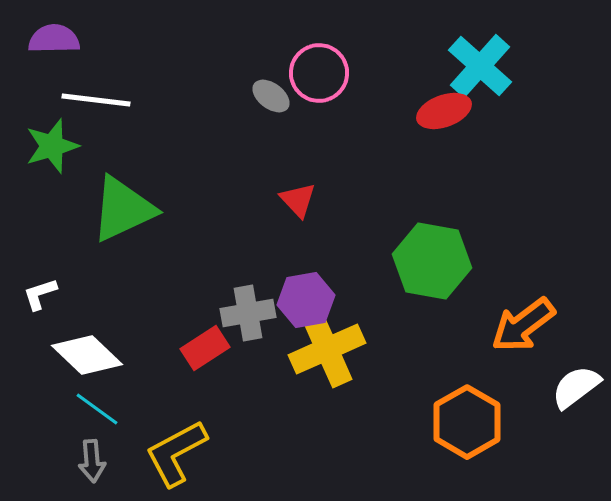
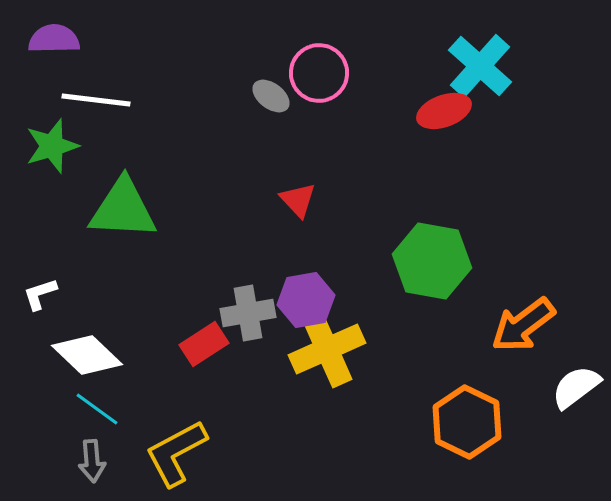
green triangle: rotated 28 degrees clockwise
red rectangle: moved 1 px left, 4 px up
orange hexagon: rotated 4 degrees counterclockwise
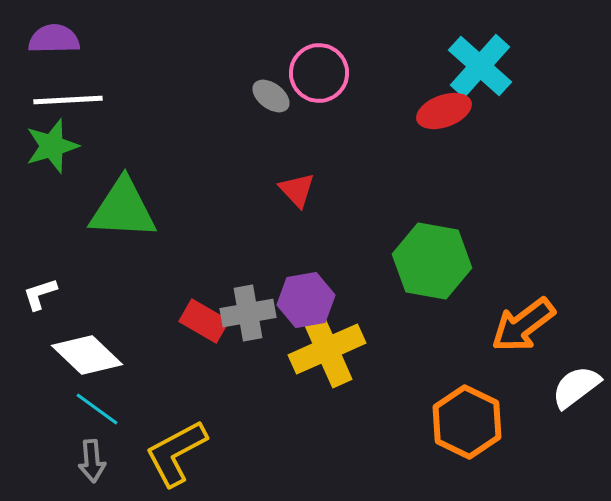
white line: moved 28 px left; rotated 10 degrees counterclockwise
red triangle: moved 1 px left, 10 px up
red rectangle: moved 23 px up; rotated 63 degrees clockwise
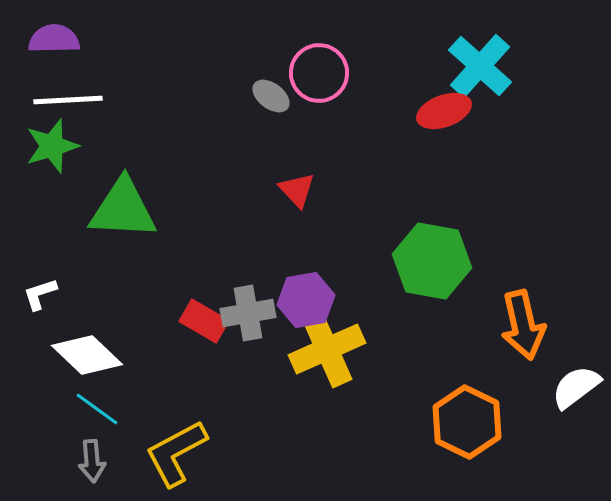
orange arrow: rotated 66 degrees counterclockwise
